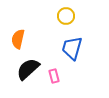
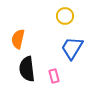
yellow circle: moved 1 px left
blue trapezoid: rotated 15 degrees clockwise
black semicircle: moved 1 px left; rotated 55 degrees counterclockwise
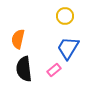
blue trapezoid: moved 4 px left
black semicircle: moved 3 px left
pink rectangle: moved 6 px up; rotated 64 degrees clockwise
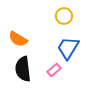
yellow circle: moved 1 px left
orange semicircle: rotated 72 degrees counterclockwise
black semicircle: moved 1 px left
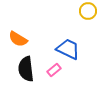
yellow circle: moved 24 px right, 5 px up
blue trapezoid: moved 1 px down; rotated 85 degrees clockwise
black semicircle: moved 3 px right
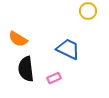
pink rectangle: moved 8 px down; rotated 16 degrees clockwise
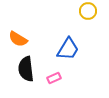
blue trapezoid: rotated 95 degrees clockwise
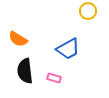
blue trapezoid: rotated 30 degrees clockwise
black semicircle: moved 1 px left, 2 px down
pink rectangle: rotated 40 degrees clockwise
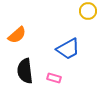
orange semicircle: moved 1 px left, 4 px up; rotated 72 degrees counterclockwise
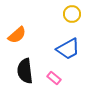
yellow circle: moved 16 px left, 3 px down
pink rectangle: rotated 24 degrees clockwise
